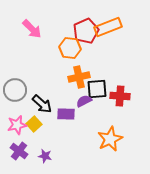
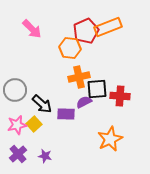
purple semicircle: moved 1 px down
purple cross: moved 1 px left, 3 px down; rotated 12 degrees clockwise
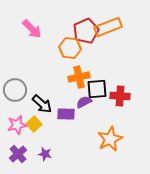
purple star: moved 2 px up
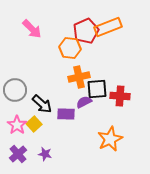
pink star: rotated 24 degrees counterclockwise
